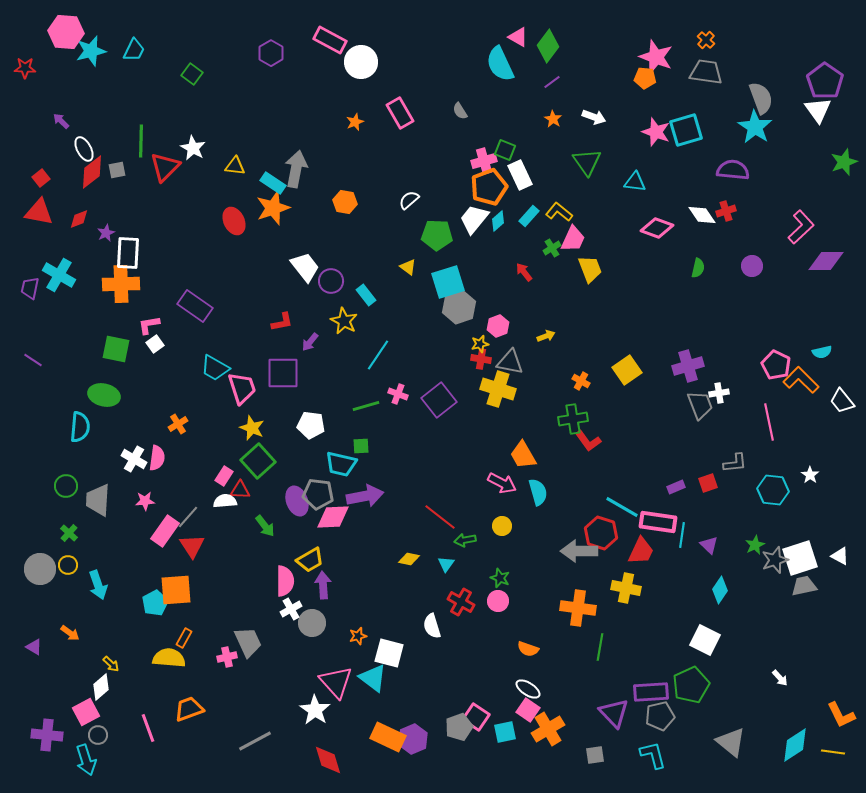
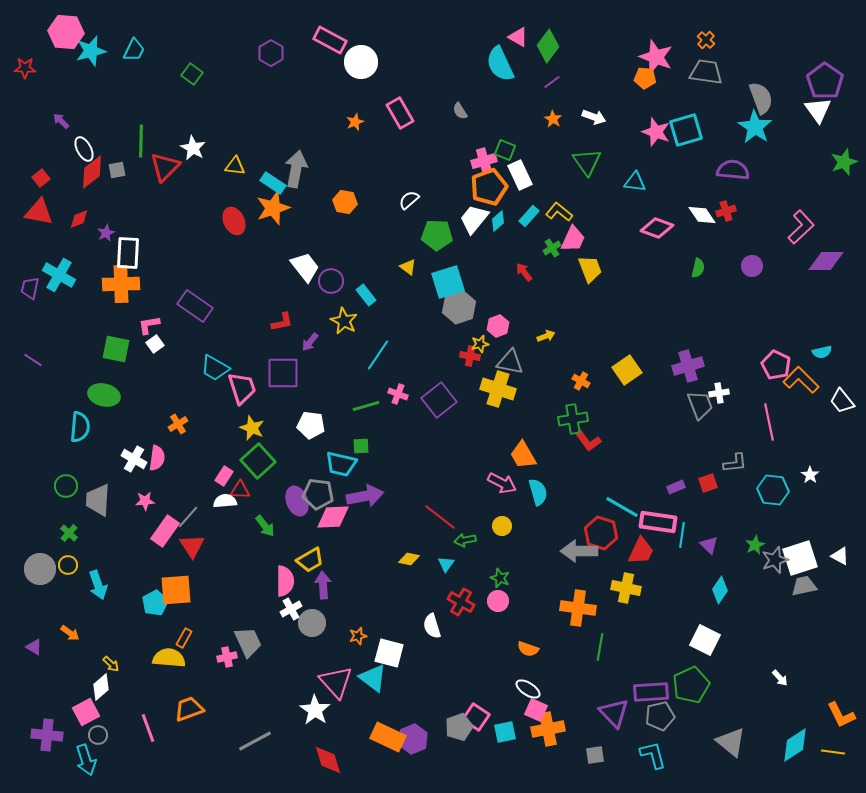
red cross at (481, 359): moved 11 px left, 3 px up
pink square at (528, 710): moved 8 px right; rotated 10 degrees counterclockwise
orange cross at (548, 729): rotated 20 degrees clockwise
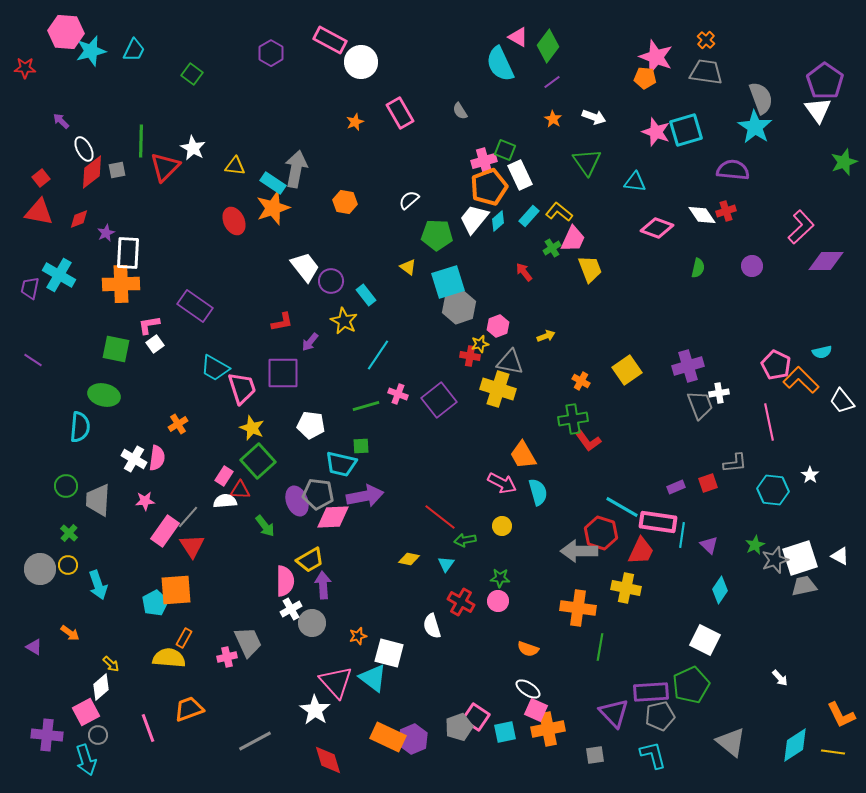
green star at (500, 578): rotated 18 degrees counterclockwise
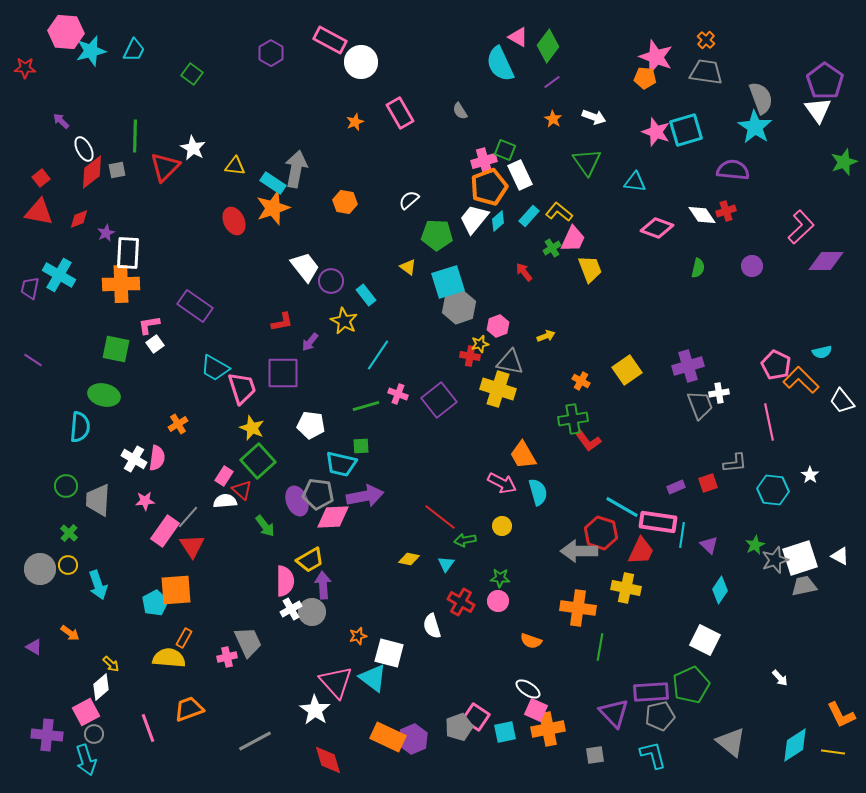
green line at (141, 141): moved 6 px left, 5 px up
red triangle at (240, 490): moved 2 px right; rotated 40 degrees clockwise
gray circle at (312, 623): moved 11 px up
orange semicircle at (528, 649): moved 3 px right, 8 px up
gray circle at (98, 735): moved 4 px left, 1 px up
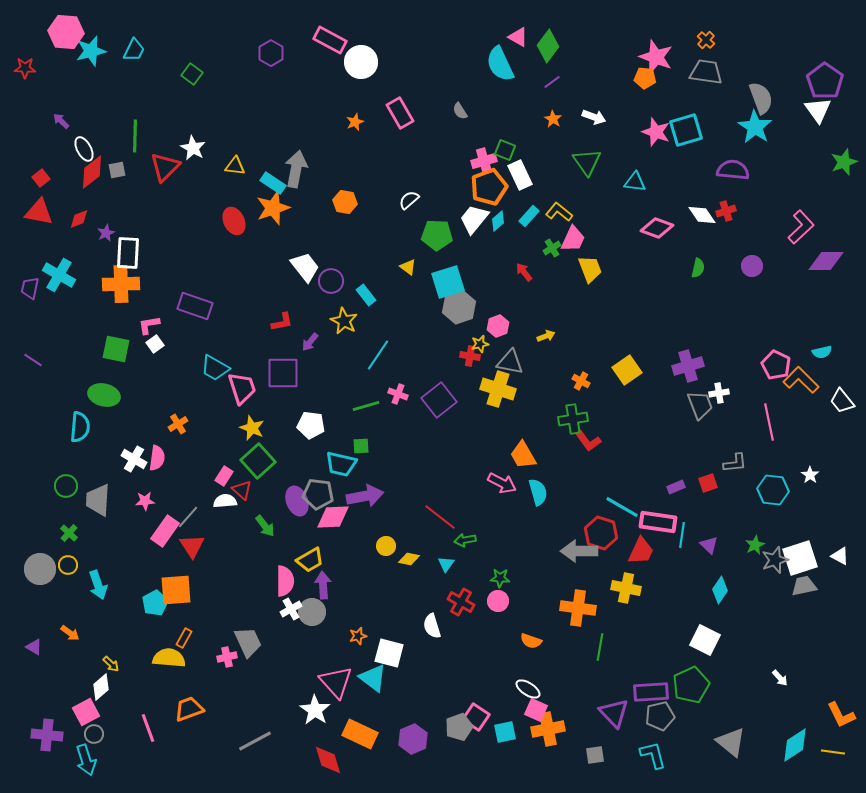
purple rectangle at (195, 306): rotated 16 degrees counterclockwise
yellow circle at (502, 526): moved 116 px left, 20 px down
orange rectangle at (388, 737): moved 28 px left, 3 px up
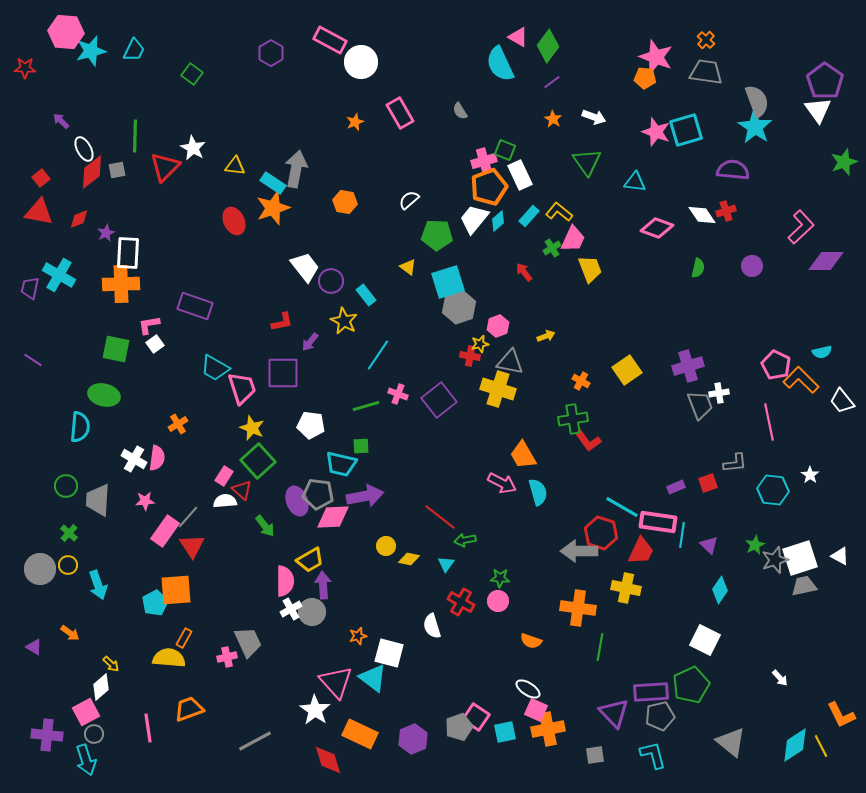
gray semicircle at (761, 98): moved 4 px left, 3 px down
pink line at (148, 728): rotated 12 degrees clockwise
yellow line at (833, 752): moved 12 px left, 6 px up; rotated 55 degrees clockwise
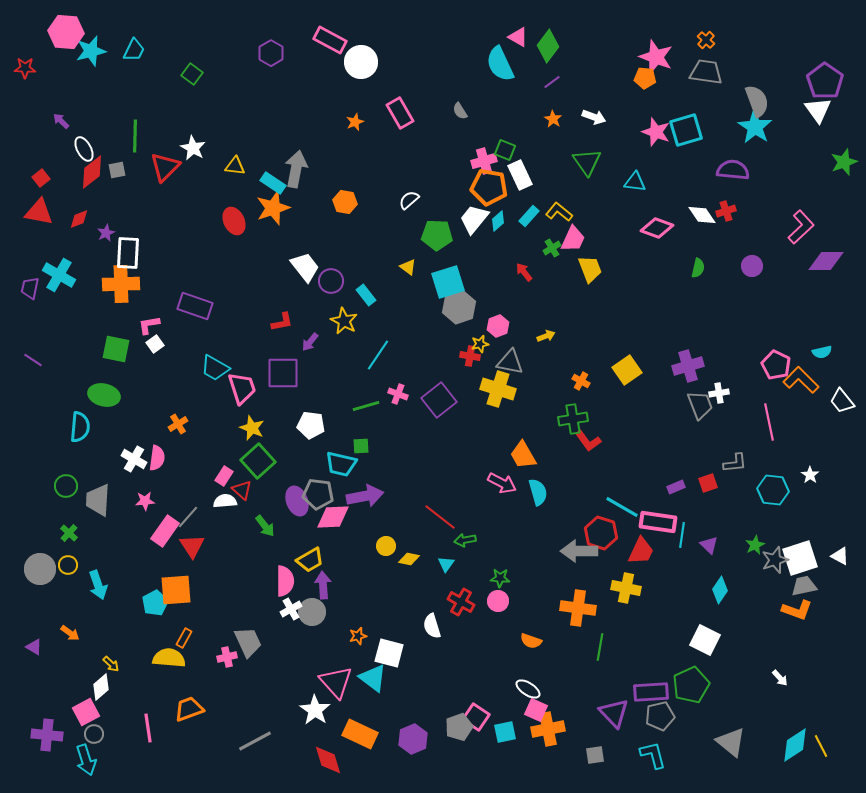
orange pentagon at (489, 187): rotated 30 degrees clockwise
orange L-shape at (841, 715): moved 44 px left, 105 px up; rotated 44 degrees counterclockwise
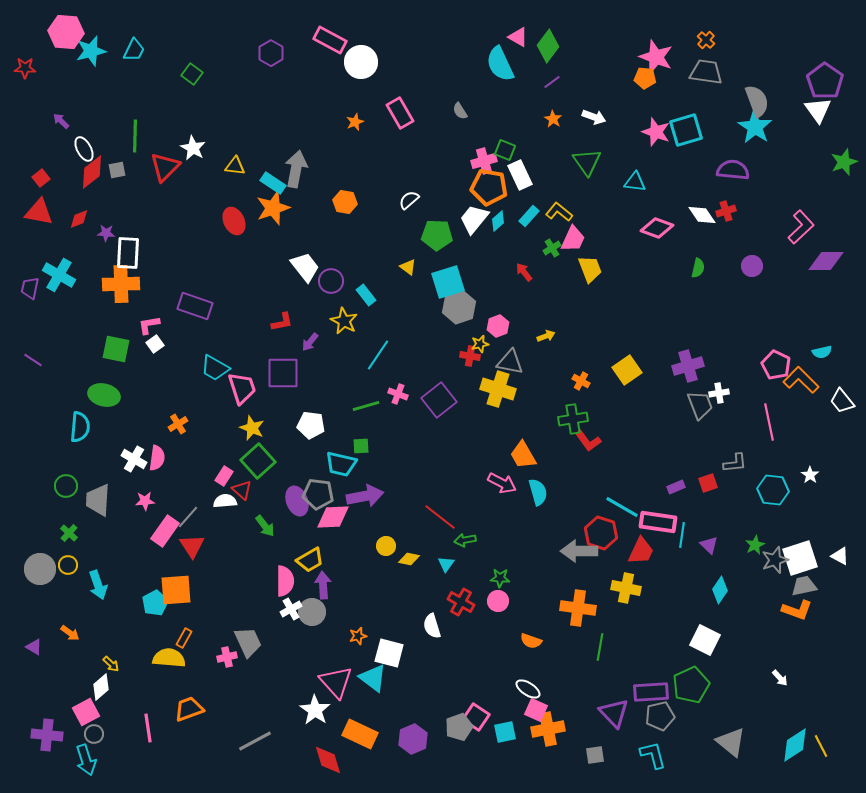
purple star at (106, 233): rotated 30 degrees clockwise
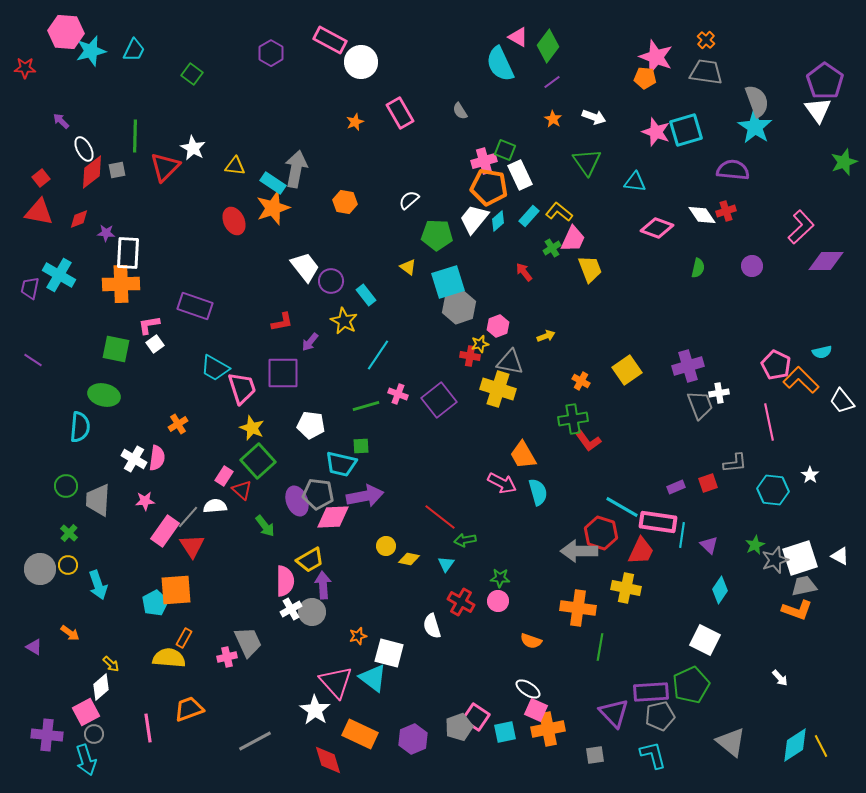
white semicircle at (225, 501): moved 10 px left, 5 px down
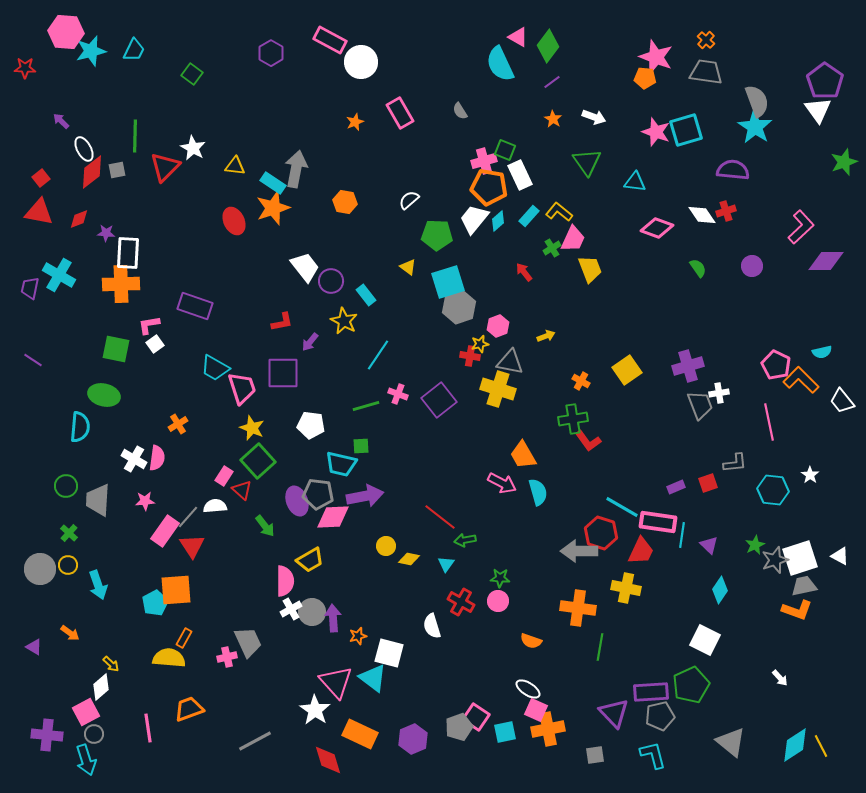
green semicircle at (698, 268): rotated 48 degrees counterclockwise
purple arrow at (323, 585): moved 10 px right, 33 px down
